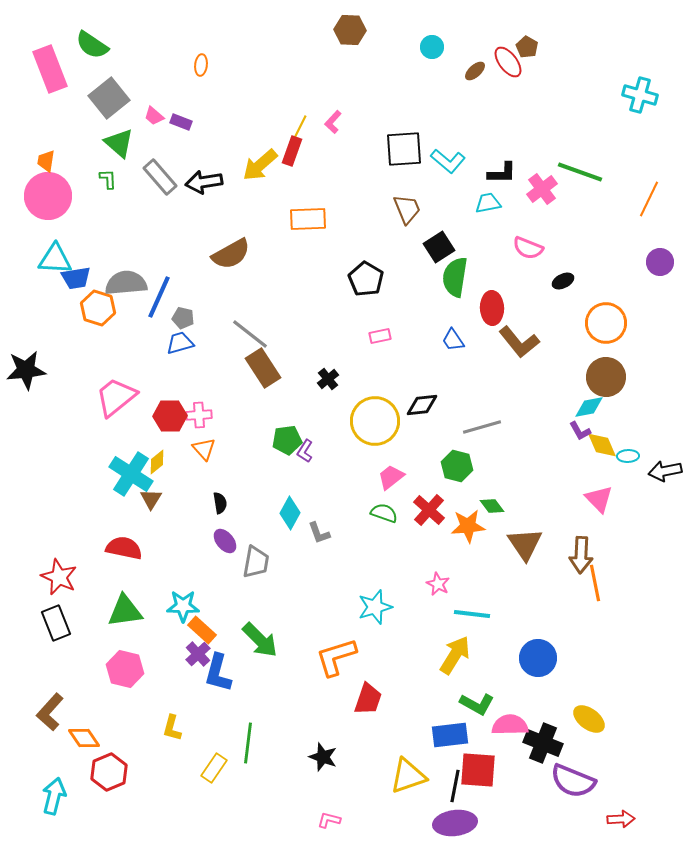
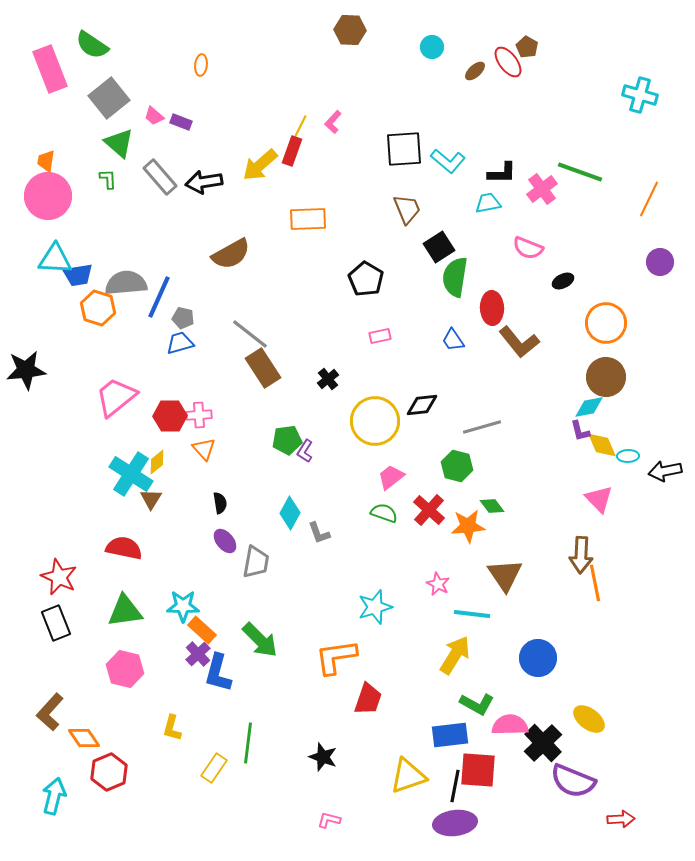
blue trapezoid at (76, 278): moved 2 px right, 3 px up
purple L-shape at (580, 431): rotated 15 degrees clockwise
brown triangle at (525, 544): moved 20 px left, 31 px down
orange L-shape at (336, 657): rotated 9 degrees clockwise
black cross at (543, 743): rotated 24 degrees clockwise
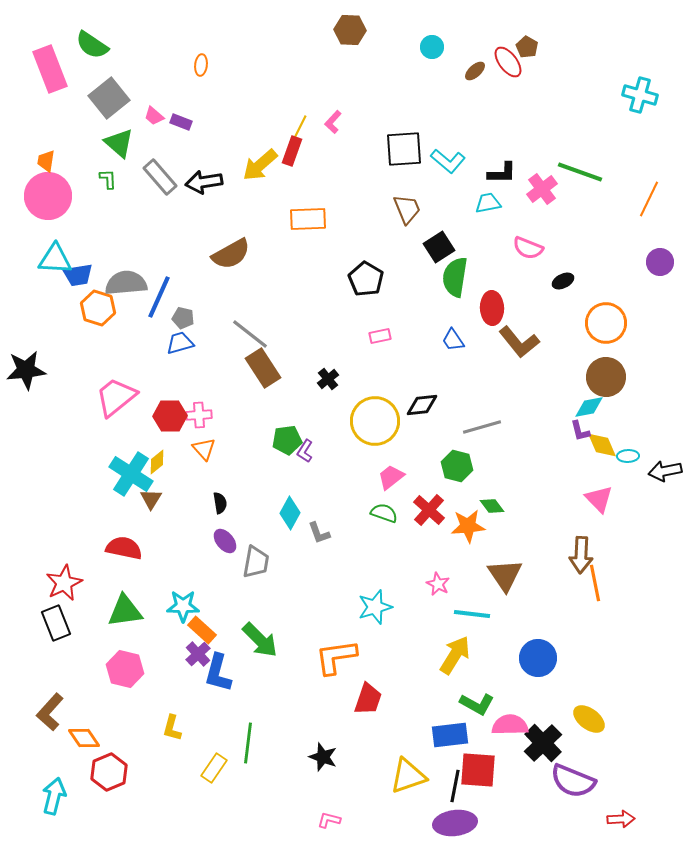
red star at (59, 577): moved 5 px right, 6 px down; rotated 21 degrees clockwise
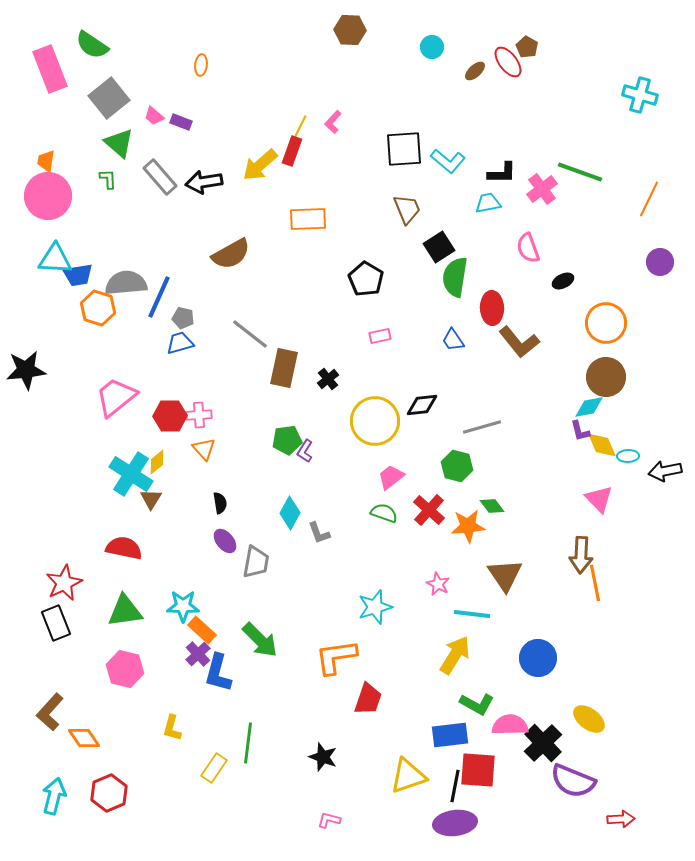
pink semicircle at (528, 248): rotated 48 degrees clockwise
brown rectangle at (263, 368): moved 21 px right; rotated 45 degrees clockwise
red hexagon at (109, 772): moved 21 px down
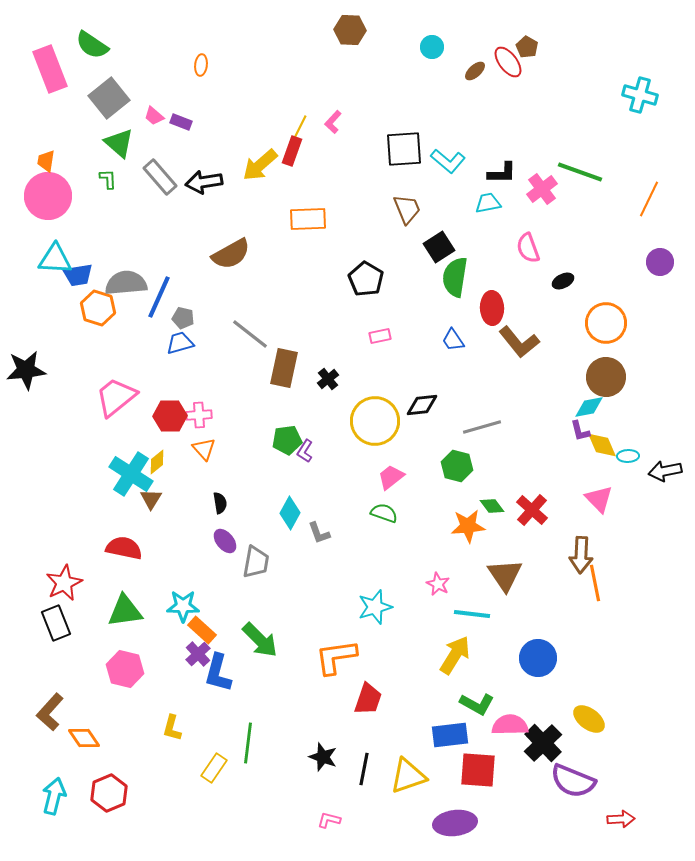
red cross at (429, 510): moved 103 px right
black line at (455, 786): moved 91 px left, 17 px up
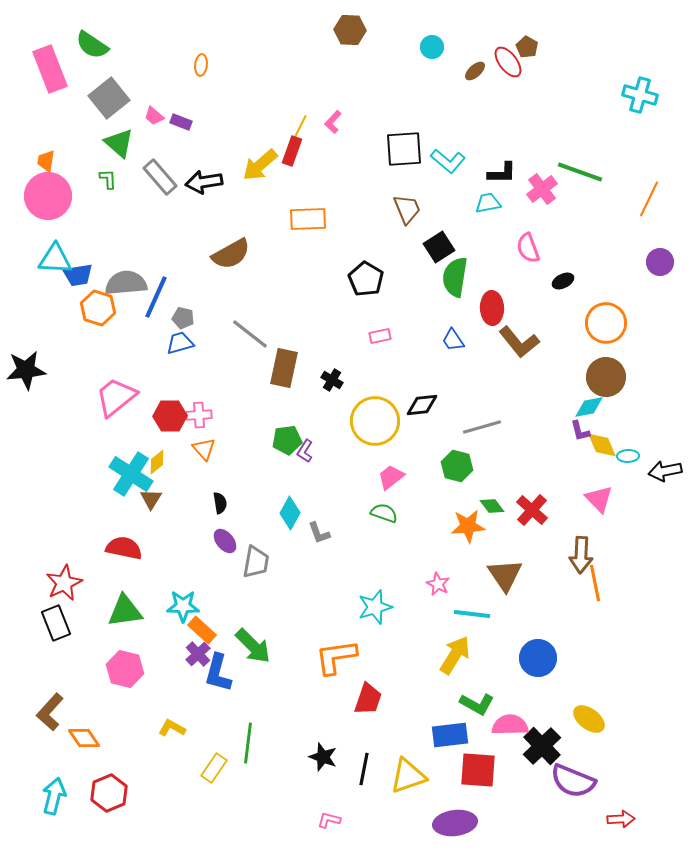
blue line at (159, 297): moved 3 px left
black cross at (328, 379): moved 4 px right, 1 px down; rotated 20 degrees counterclockwise
green arrow at (260, 640): moved 7 px left, 6 px down
yellow L-shape at (172, 728): rotated 104 degrees clockwise
black cross at (543, 743): moved 1 px left, 3 px down
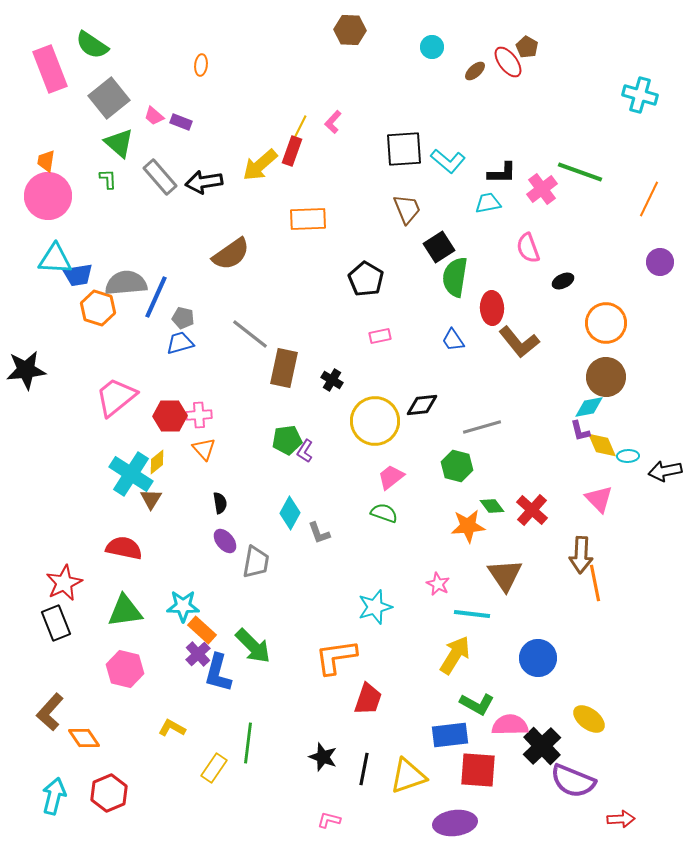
brown semicircle at (231, 254): rotated 6 degrees counterclockwise
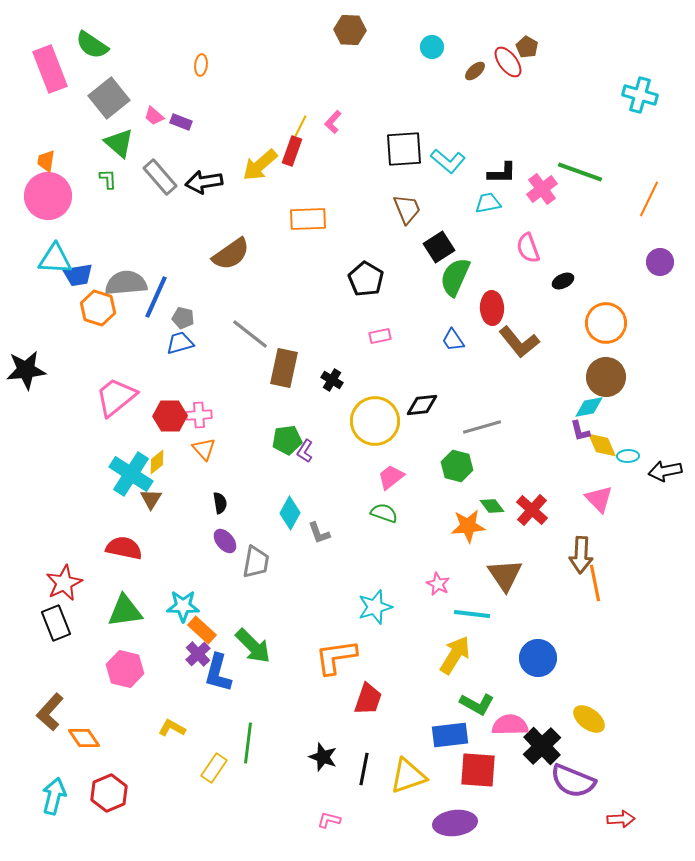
green semicircle at (455, 277): rotated 15 degrees clockwise
